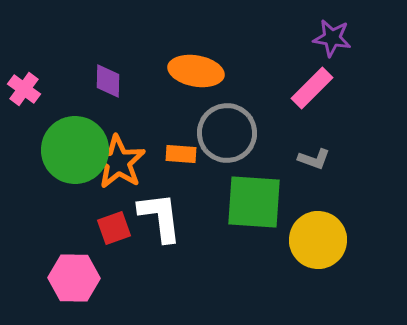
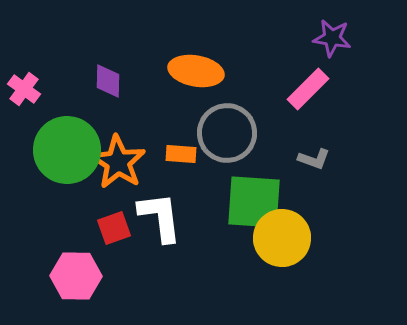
pink rectangle: moved 4 px left, 1 px down
green circle: moved 8 px left
yellow circle: moved 36 px left, 2 px up
pink hexagon: moved 2 px right, 2 px up
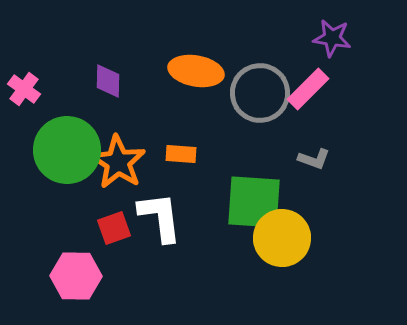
gray circle: moved 33 px right, 40 px up
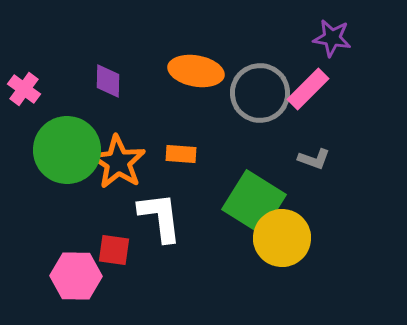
green square: rotated 28 degrees clockwise
red square: moved 22 px down; rotated 28 degrees clockwise
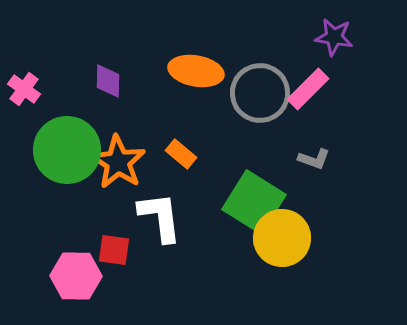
purple star: moved 2 px right, 1 px up
orange rectangle: rotated 36 degrees clockwise
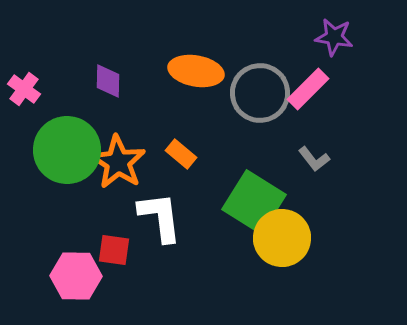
gray L-shape: rotated 32 degrees clockwise
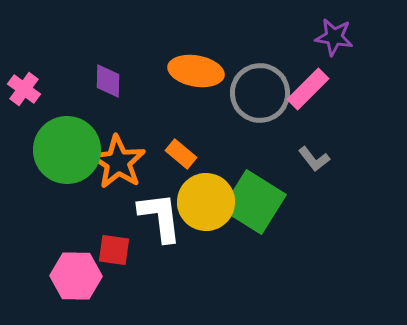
yellow circle: moved 76 px left, 36 px up
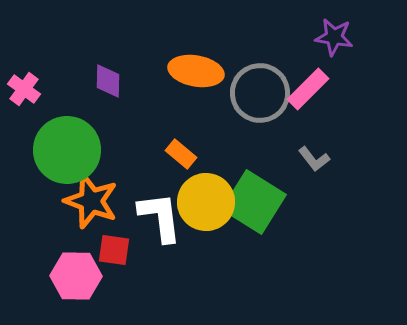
orange star: moved 27 px left, 39 px down; rotated 12 degrees counterclockwise
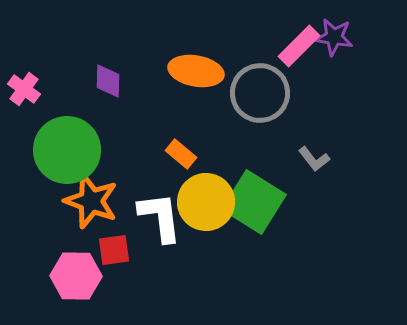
pink rectangle: moved 9 px left, 43 px up
red square: rotated 16 degrees counterclockwise
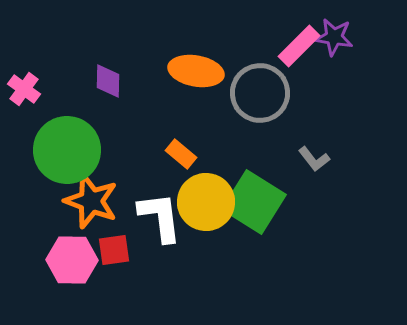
pink hexagon: moved 4 px left, 16 px up
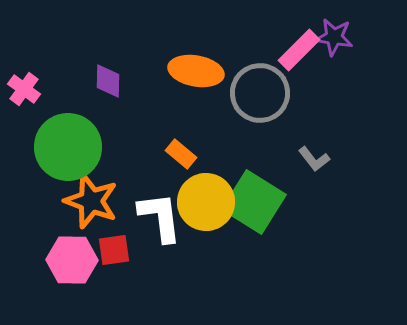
pink rectangle: moved 4 px down
green circle: moved 1 px right, 3 px up
